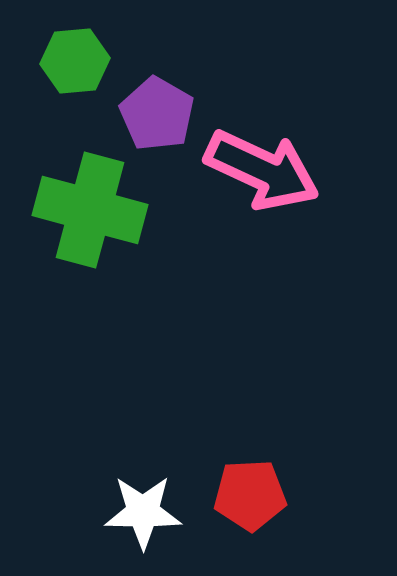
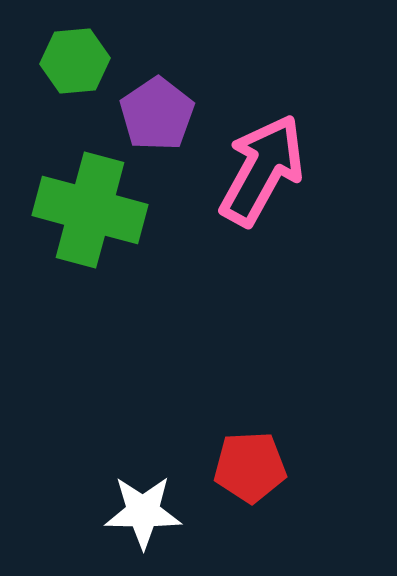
purple pentagon: rotated 8 degrees clockwise
pink arrow: rotated 86 degrees counterclockwise
red pentagon: moved 28 px up
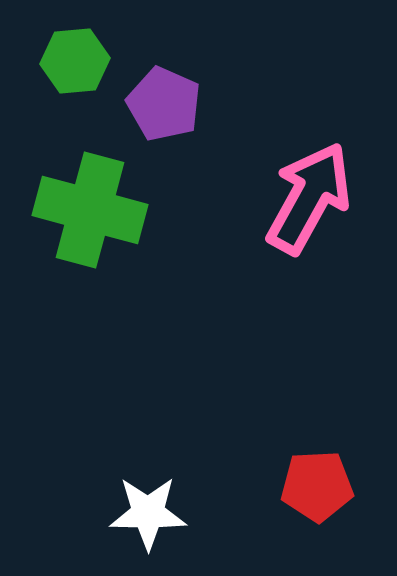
purple pentagon: moved 7 px right, 10 px up; rotated 14 degrees counterclockwise
pink arrow: moved 47 px right, 28 px down
red pentagon: moved 67 px right, 19 px down
white star: moved 5 px right, 1 px down
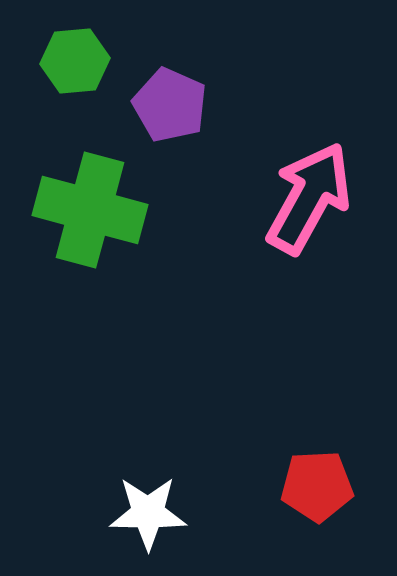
purple pentagon: moved 6 px right, 1 px down
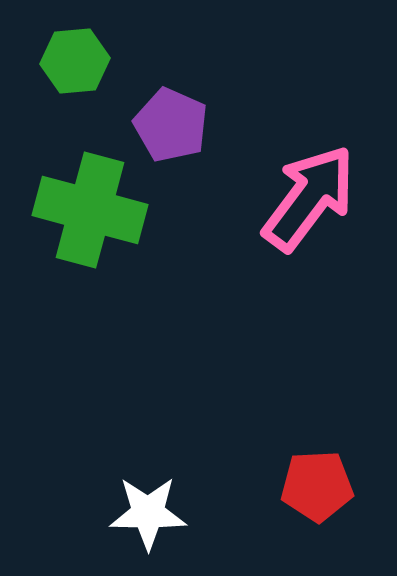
purple pentagon: moved 1 px right, 20 px down
pink arrow: rotated 8 degrees clockwise
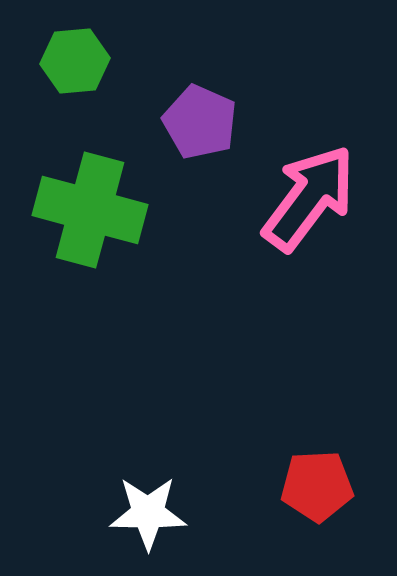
purple pentagon: moved 29 px right, 3 px up
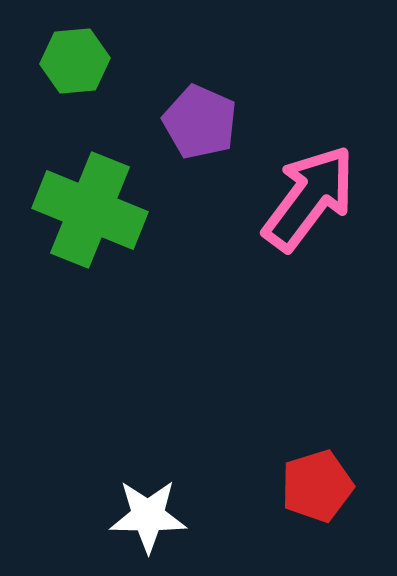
green cross: rotated 7 degrees clockwise
red pentagon: rotated 14 degrees counterclockwise
white star: moved 3 px down
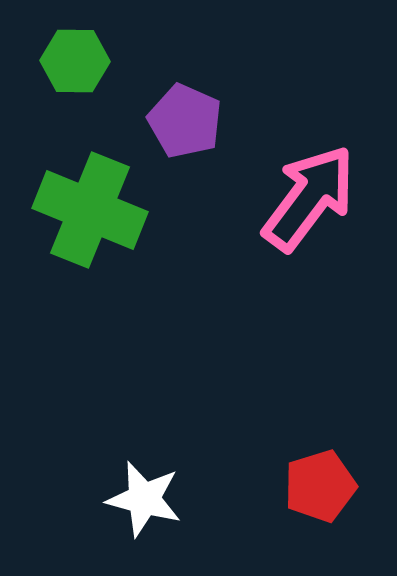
green hexagon: rotated 6 degrees clockwise
purple pentagon: moved 15 px left, 1 px up
red pentagon: moved 3 px right
white star: moved 4 px left, 17 px up; rotated 14 degrees clockwise
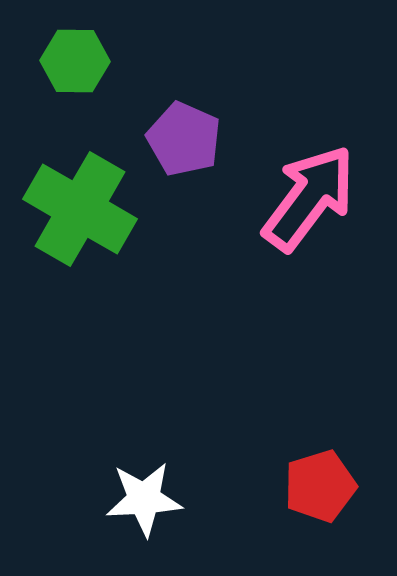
purple pentagon: moved 1 px left, 18 px down
green cross: moved 10 px left, 1 px up; rotated 8 degrees clockwise
white star: rotated 18 degrees counterclockwise
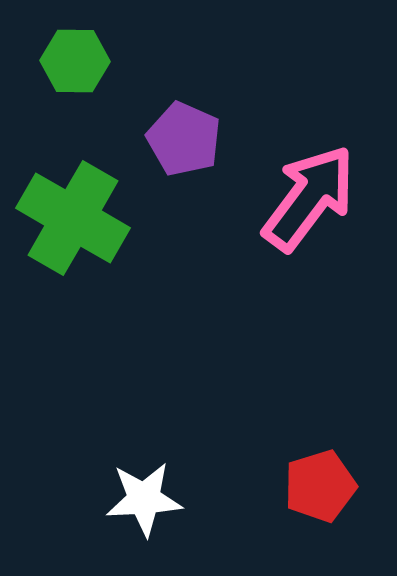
green cross: moved 7 px left, 9 px down
